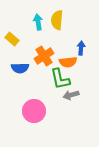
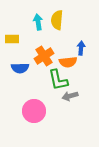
yellow rectangle: rotated 40 degrees counterclockwise
green L-shape: moved 2 px left, 1 px down
gray arrow: moved 1 px left, 1 px down
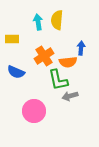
blue semicircle: moved 4 px left, 4 px down; rotated 24 degrees clockwise
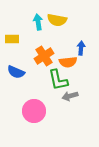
yellow semicircle: rotated 84 degrees counterclockwise
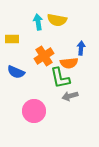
orange semicircle: moved 1 px right, 1 px down
green L-shape: moved 2 px right, 2 px up
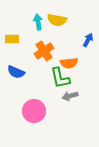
blue arrow: moved 7 px right, 8 px up; rotated 24 degrees clockwise
orange cross: moved 5 px up
